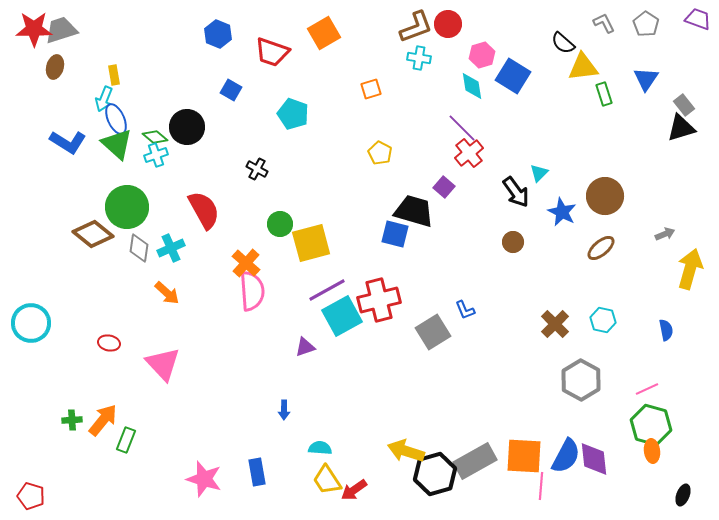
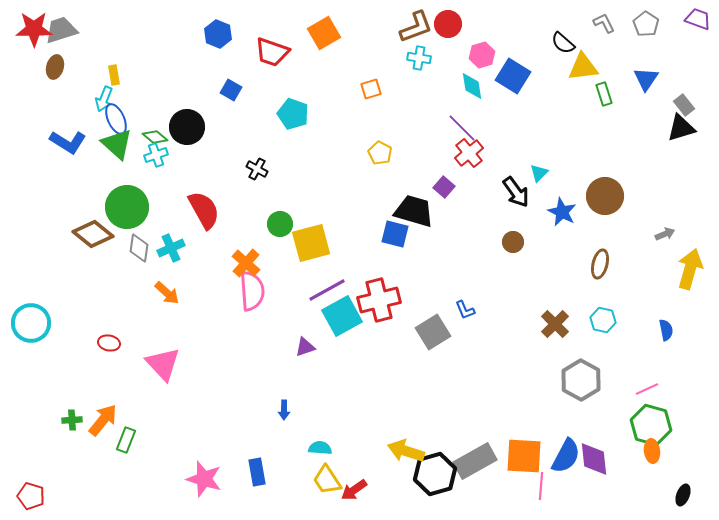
brown ellipse at (601, 248): moved 1 px left, 16 px down; rotated 36 degrees counterclockwise
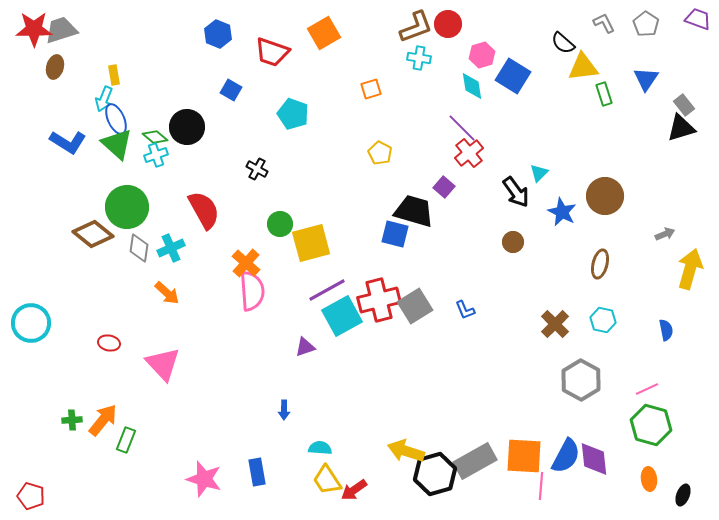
gray square at (433, 332): moved 18 px left, 26 px up
orange ellipse at (652, 451): moved 3 px left, 28 px down
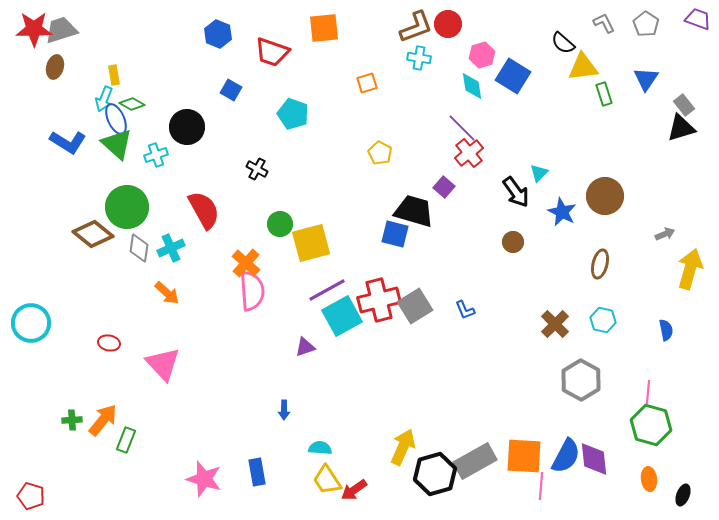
orange square at (324, 33): moved 5 px up; rotated 24 degrees clockwise
orange square at (371, 89): moved 4 px left, 6 px up
green diamond at (155, 137): moved 23 px left, 33 px up; rotated 10 degrees counterclockwise
pink line at (647, 389): moved 1 px right, 3 px down; rotated 60 degrees counterclockwise
yellow arrow at (406, 451): moved 3 px left, 4 px up; rotated 96 degrees clockwise
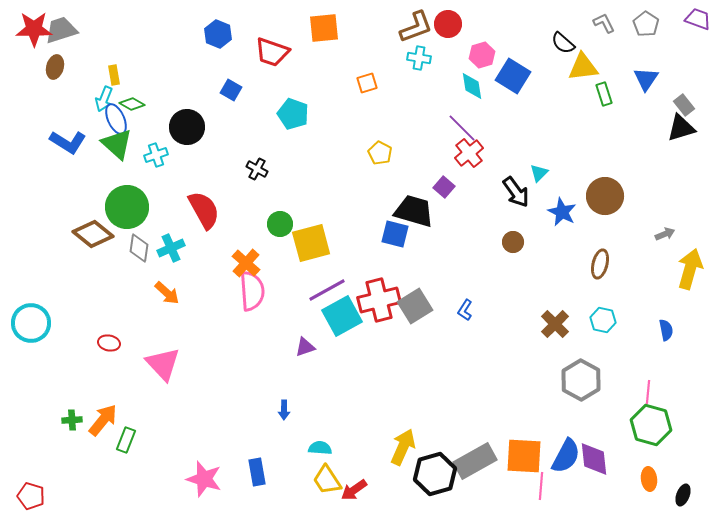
blue L-shape at (465, 310): rotated 55 degrees clockwise
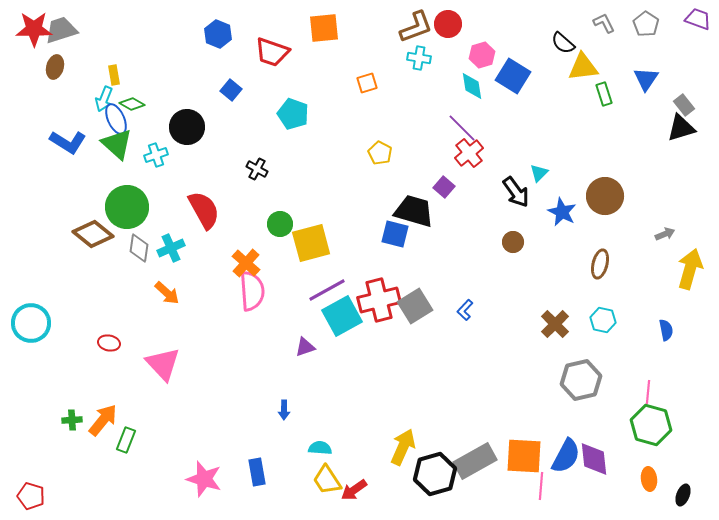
blue square at (231, 90): rotated 10 degrees clockwise
blue L-shape at (465, 310): rotated 10 degrees clockwise
gray hexagon at (581, 380): rotated 18 degrees clockwise
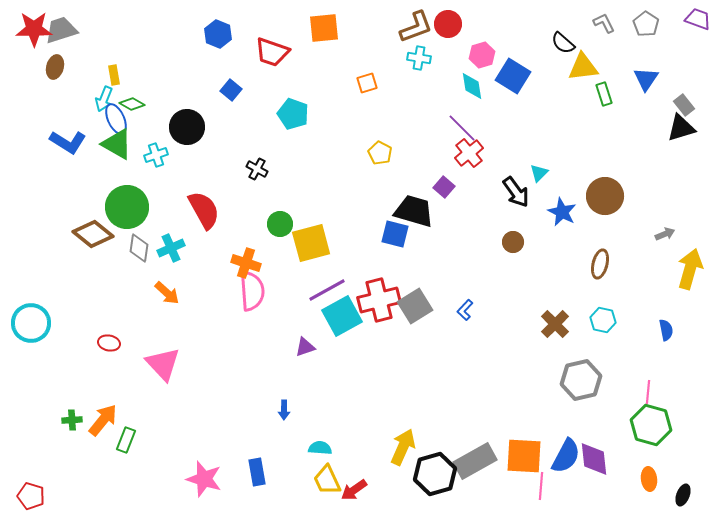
green triangle at (117, 144): rotated 12 degrees counterclockwise
orange cross at (246, 263): rotated 24 degrees counterclockwise
yellow trapezoid at (327, 480): rotated 8 degrees clockwise
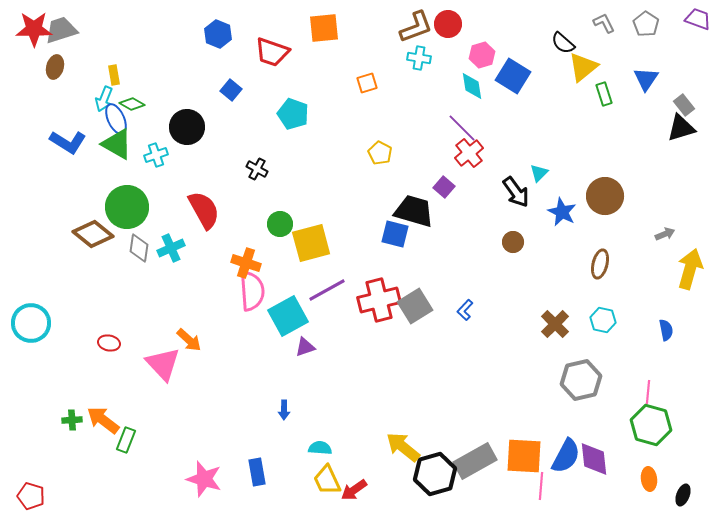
yellow triangle at (583, 67): rotated 32 degrees counterclockwise
orange arrow at (167, 293): moved 22 px right, 47 px down
cyan square at (342, 316): moved 54 px left
orange arrow at (103, 420): rotated 92 degrees counterclockwise
yellow arrow at (403, 447): rotated 75 degrees counterclockwise
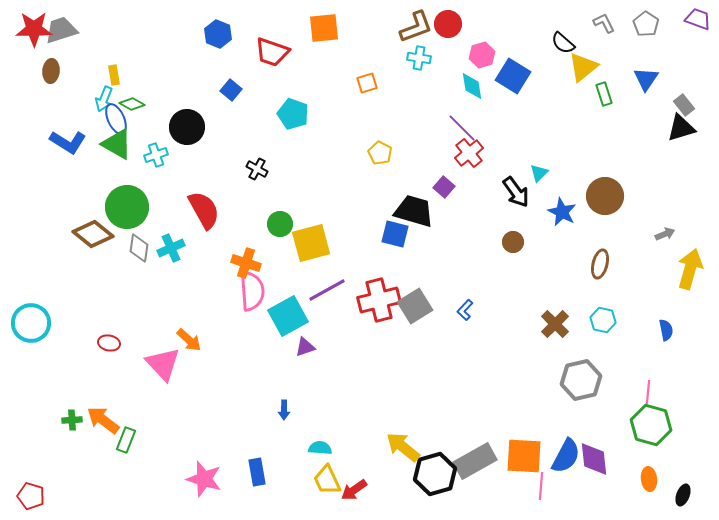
brown ellipse at (55, 67): moved 4 px left, 4 px down; rotated 10 degrees counterclockwise
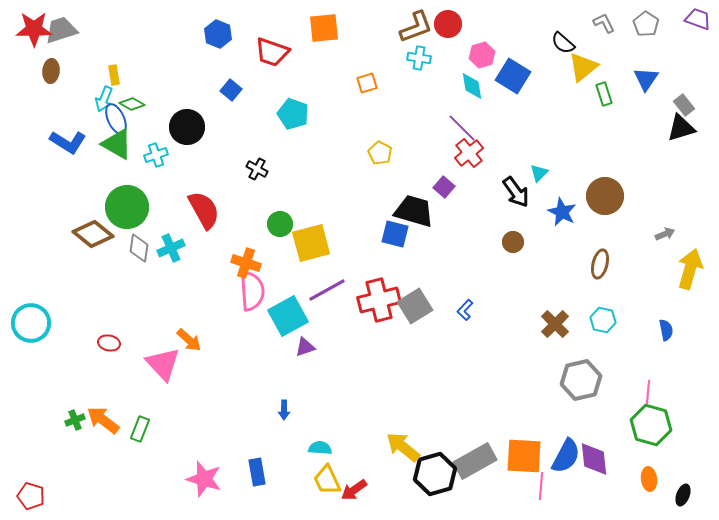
green cross at (72, 420): moved 3 px right; rotated 18 degrees counterclockwise
green rectangle at (126, 440): moved 14 px right, 11 px up
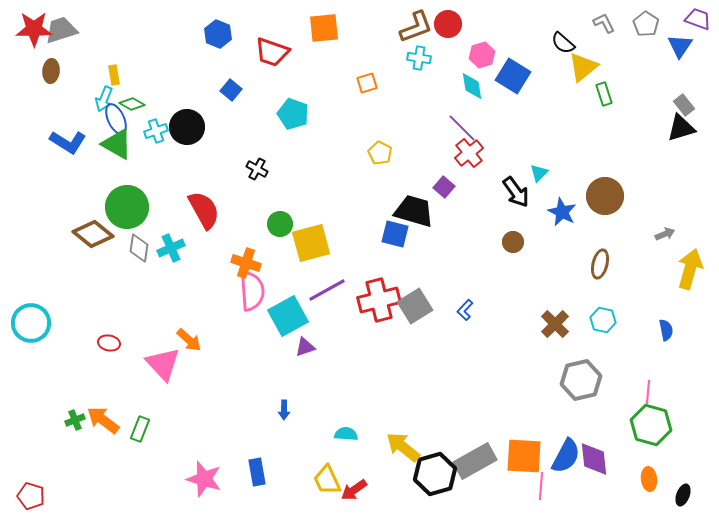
blue triangle at (646, 79): moved 34 px right, 33 px up
cyan cross at (156, 155): moved 24 px up
cyan semicircle at (320, 448): moved 26 px right, 14 px up
